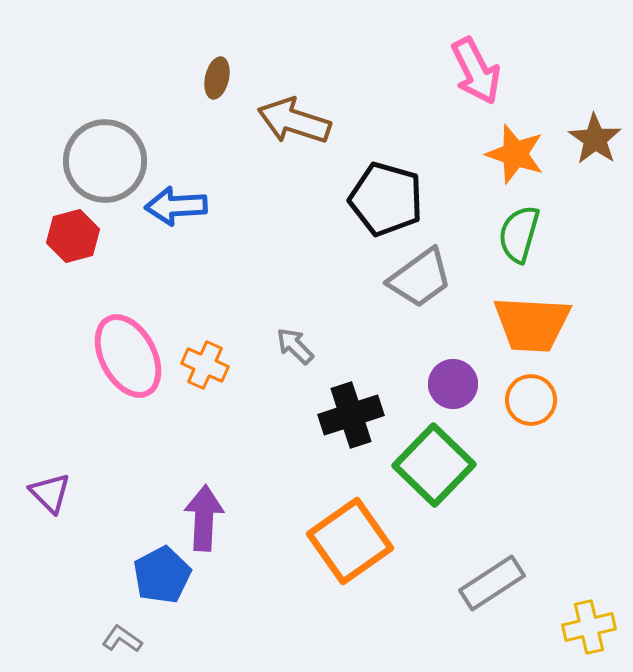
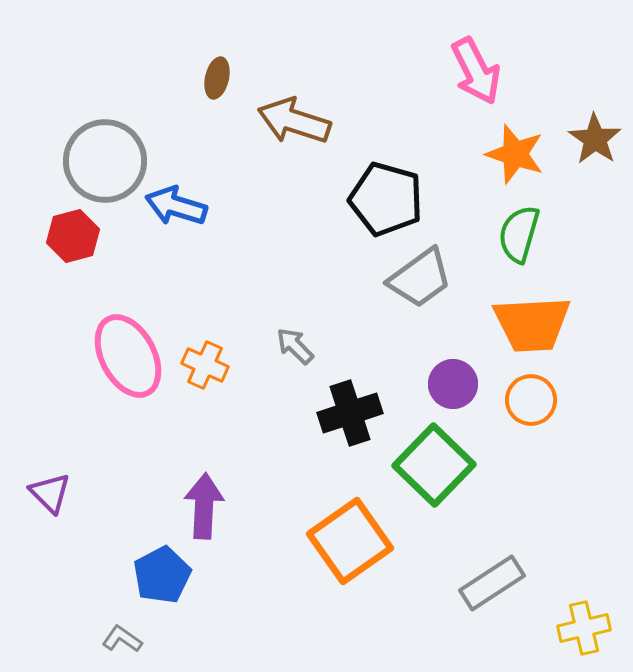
blue arrow: rotated 20 degrees clockwise
orange trapezoid: rotated 6 degrees counterclockwise
black cross: moved 1 px left, 2 px up
purple arrow: moved 12 px up
yellow cross: moved 5 px left, 1 px down
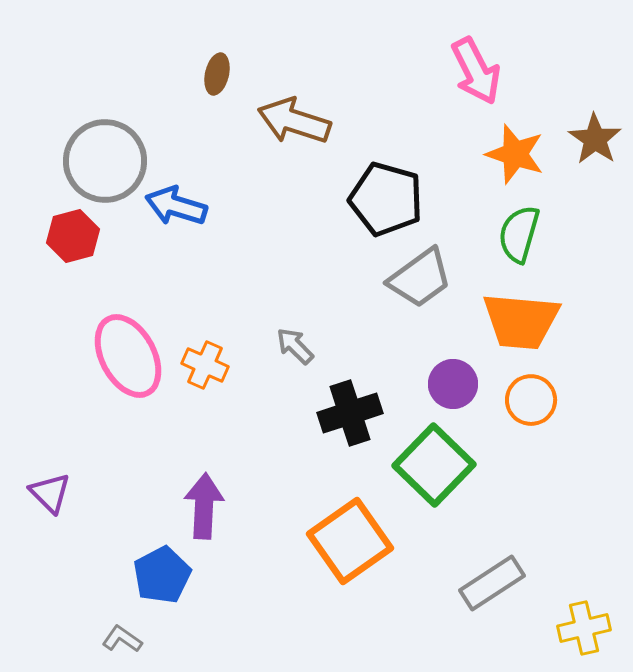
brown ellipse: moved 4 px up
orange trapezoid: moved 11 px left, 3 px up; rotated 8 degrees clockwise
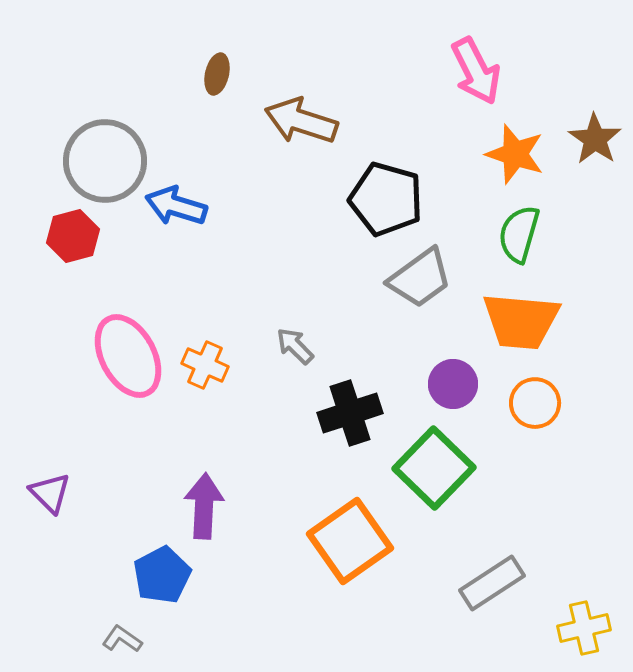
brown arrow: moved 7 px right
orange circle: moved 4 px right, 3 px down
green square: moved 3 px down
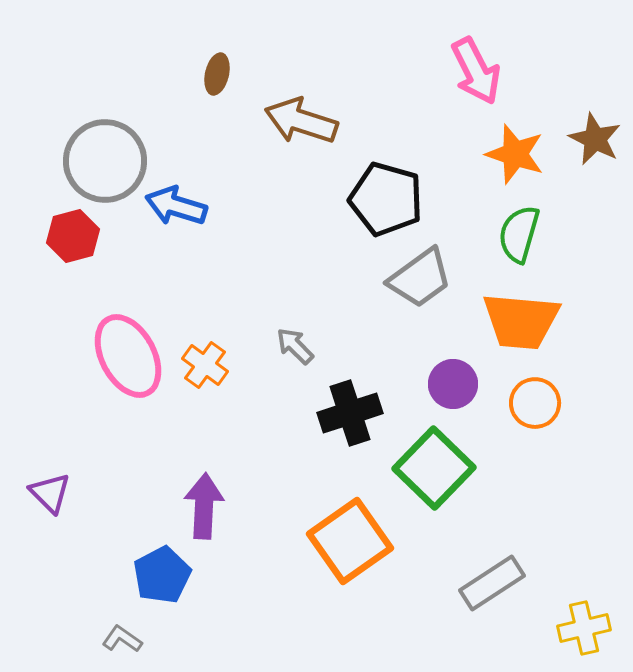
brown star: rotated 8 degrees counterclockwise
orange cross: rotated 12 degrees clockwise
